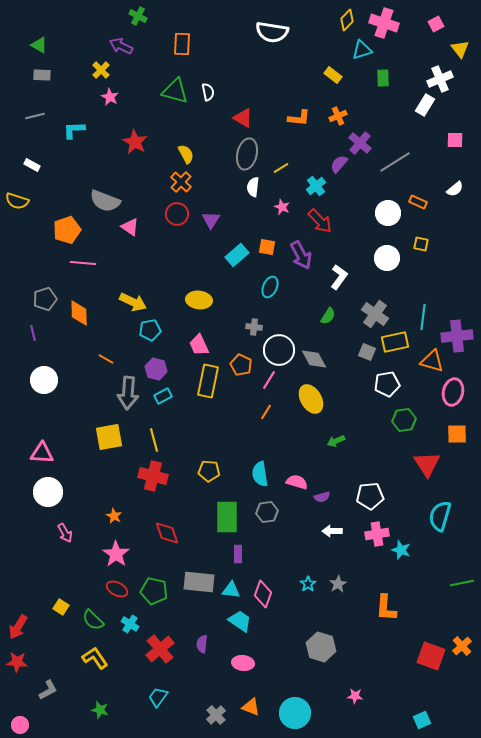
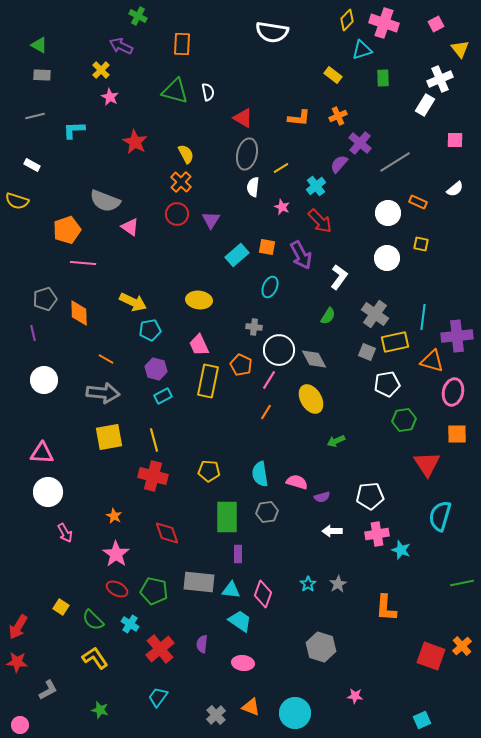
gray arrow at (128, 393): moved 25 px left; rotated 88 degrees counterclockwise
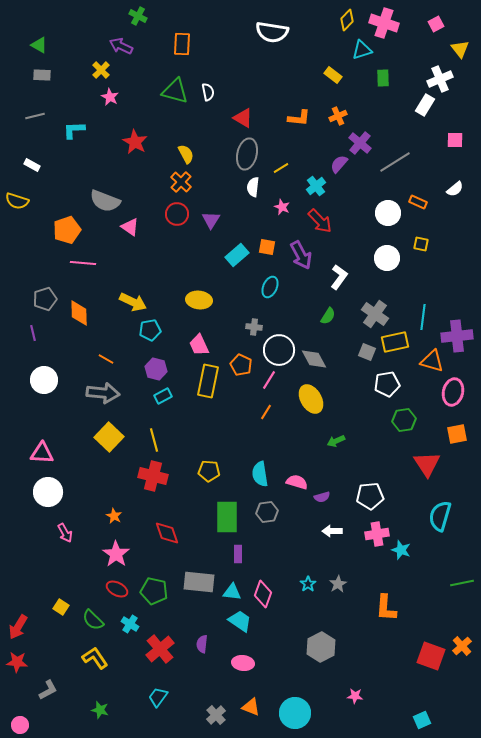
orange square at (457, 434): rotated 10 degrees counterclockwise
yellow square at (109, 437): rotated 36 degrees counterclockwise
cyan triangle at (231, 590): moved 1 px right, 2 px down
gray hexagon at (321, 647): rotated 16 degrees clockwise
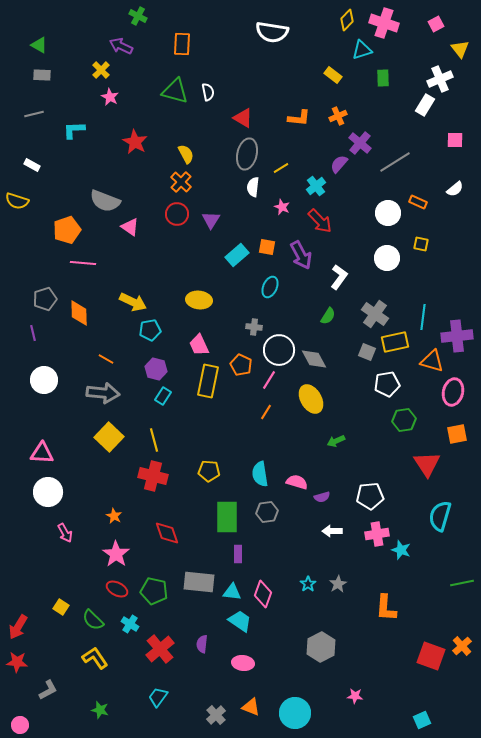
gray line at (35, 116): moved 1 px left, 2 px up
cyan rectangle at (163, 396): rotated 30 degrees counterclockwise
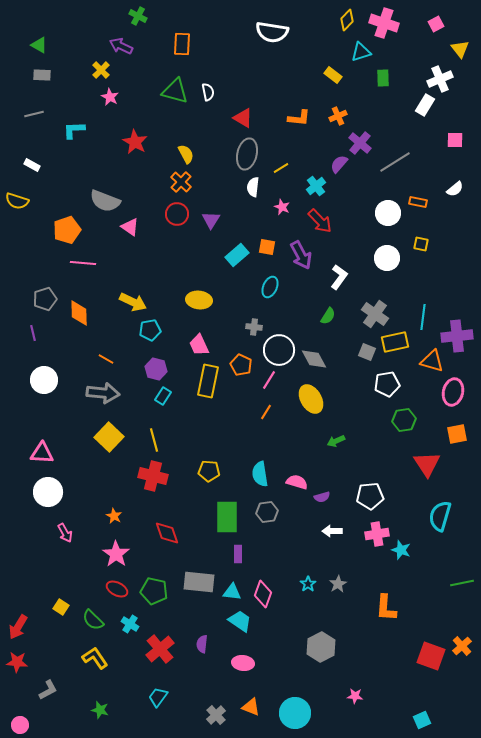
cyan triangle at (362, 50): moved 1 px left, 2 px down
orange rectangle at (418, 202): rotated 12 degrees counterclockwise
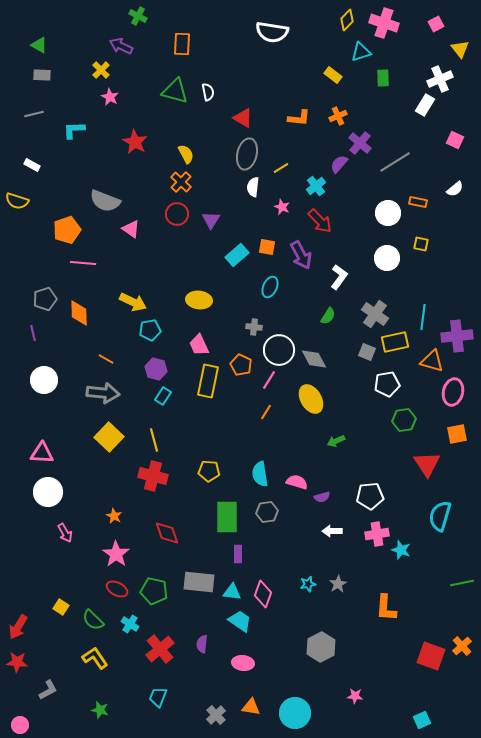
pink square at (455, 140): rotated 24 degrees clockwise
pink triangle at (130, 227): moved 1 px right, 2 px down
cyan star at (308, 584): rotated 21 degrees clockwise
cyan trapezoid at (158, 697): rotated 15 degrees counterclockwise
orange triangle at (251, 707): rotated 12 degrees counterclockwise
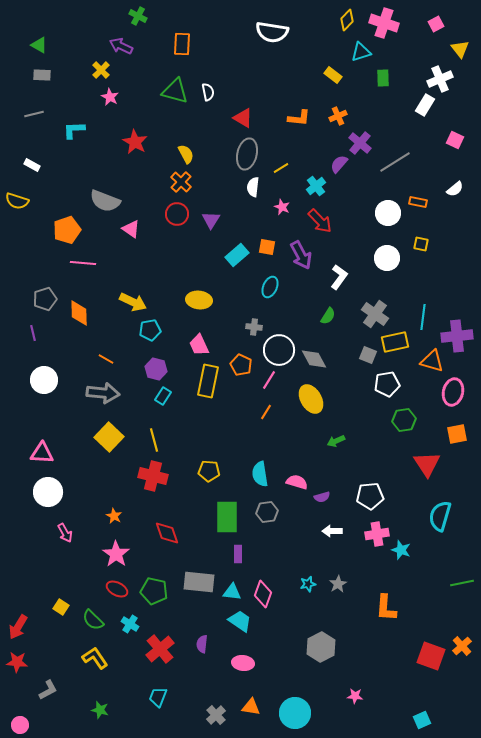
gray square at (367, 352): moved 1 px right, 3 px down
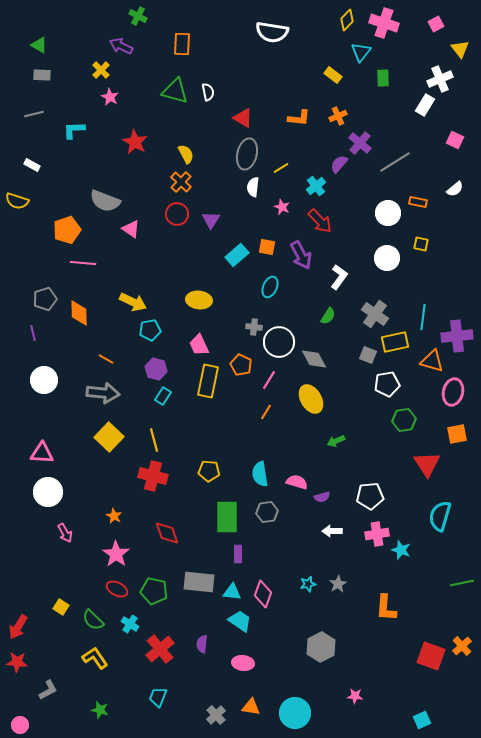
cyan triangle at (361, 52): rotated 35 degrees counterclockwise
white circle at (279, 350): moved 8 px up
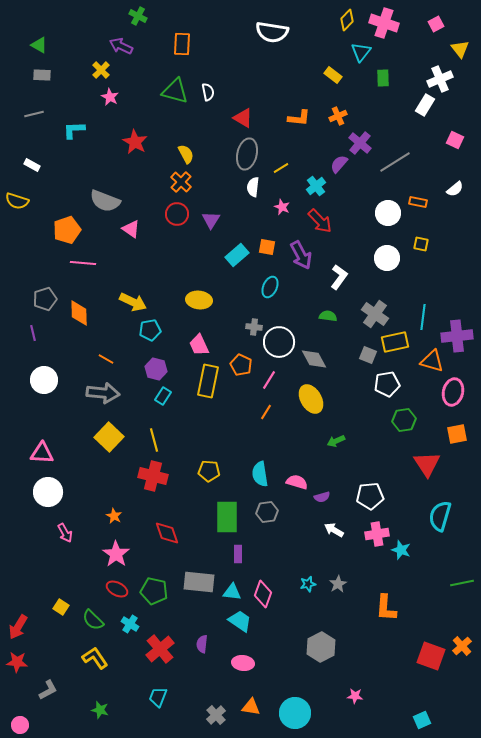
green semicircle at (328, 316): rotated 114 degrees counterclockwise
white arrow at (332, 531): moved 2 px right, 1 px up; rotated 30 degrees clockwise
